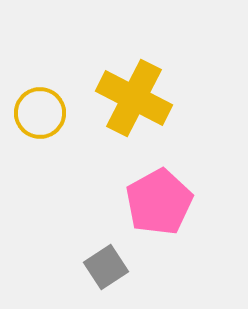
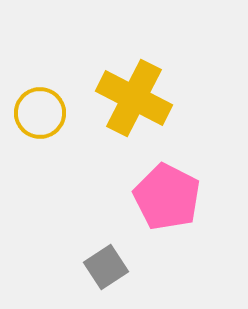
pink pentagon: moved 8 px right, 5 px up; rotated 16 degrees counterclockwise
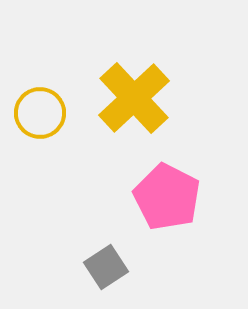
yellow cross: rotated 20 degrees clockwise
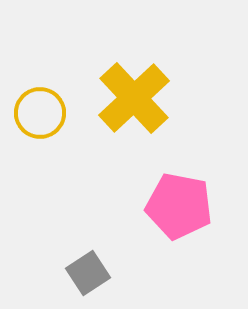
pink pentagon: moved 12 px right, 9 px down; rotated 16 degrees counterclockwise
gray square: moved 18 px left, 6 px down
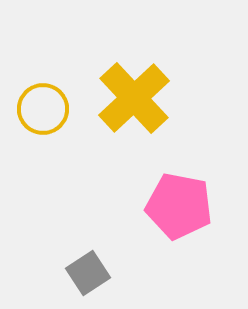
yellow circle: moved 3 px right, 4 px up
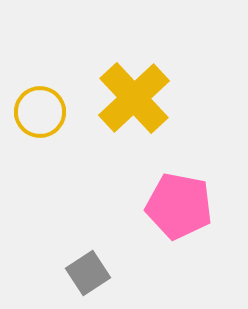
yellow circle: moved 3 px left, 3 px down
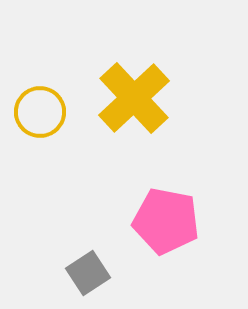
pink pentagon: moved 13 px left, 15 px down
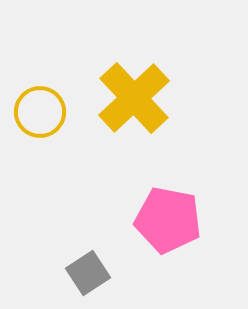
pink pentagon: moved 2 px right, 1 px up
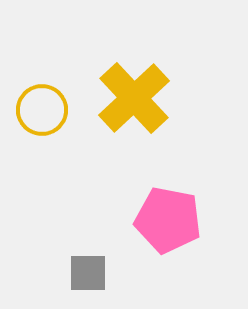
yellow circle: moved 2 px right, 2 px up
gray square: rotated 33 degrees clockwise
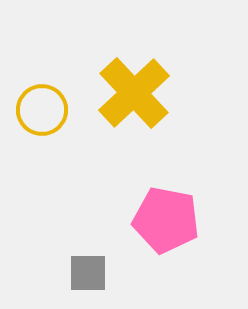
yellow cross: moved 5 px up
pink pentagon: moved 2 px left
